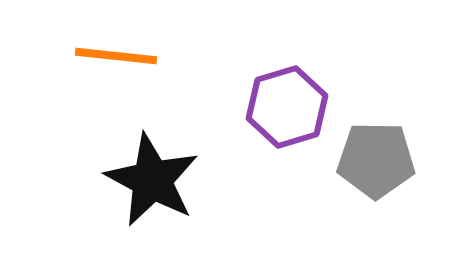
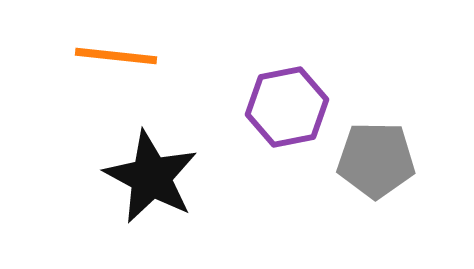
purple hexagon: rotated 6 degrees clockwise
black star: moved 1 px left, 3 px up
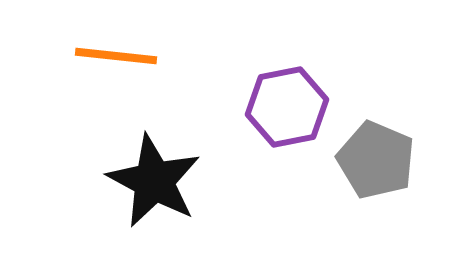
gray pentagon: rotated 22 degrees clockwise
black star: moved 3 px right, 4 px down
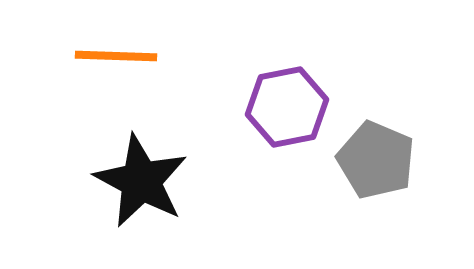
orange line: rotated 4 degrees counterclockwise
black star: moved 13 px left
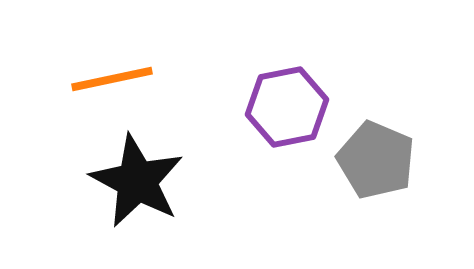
orange line: moved 4 px left, 23 px down; rotated 14 degrees counterclockwise
black star: moved 4 px left
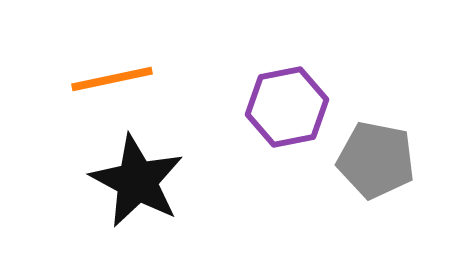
gray pentagon: rotated 12 degrees counterclockwise
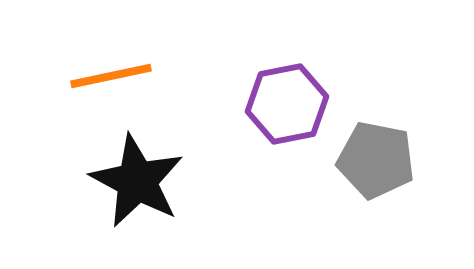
orange line: moved 1 px left, 3 px up
purple hexagon: moved 3 px up
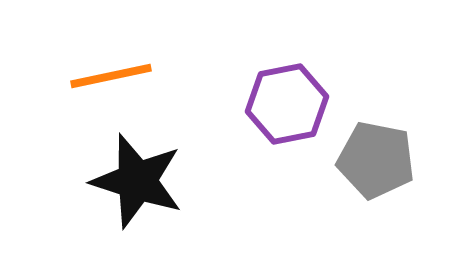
black star: rotated 10 degrees counterclockwise
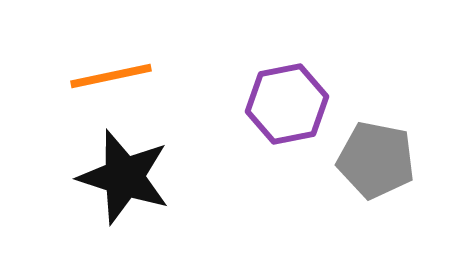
black star: moved 13 px left, 4 px up
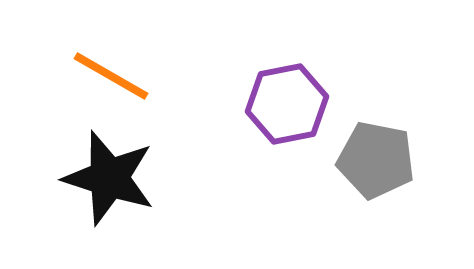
orange line: rotated 42 degrees clockwise
black star: moved 15 px left, 1 px down
